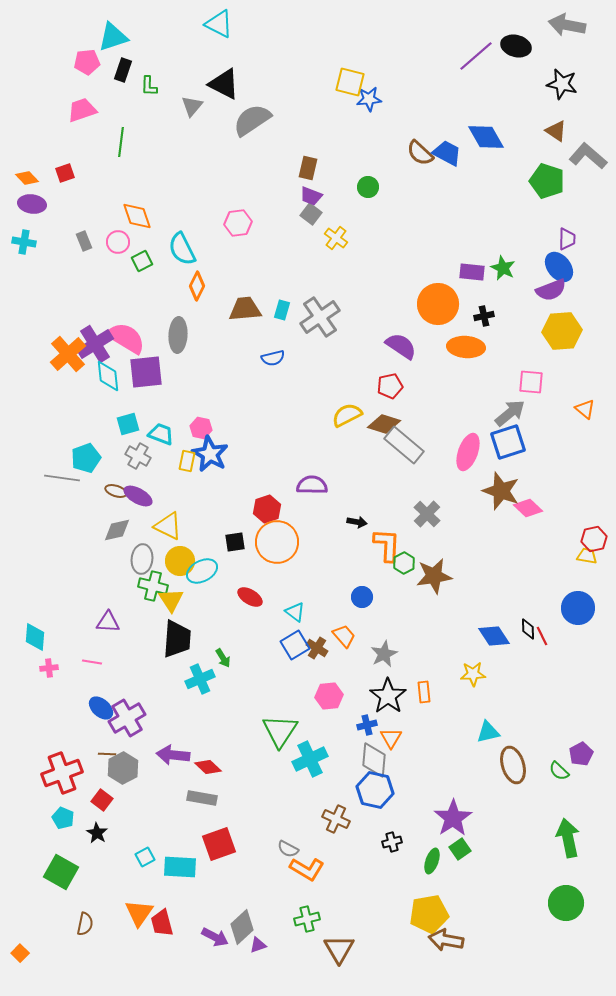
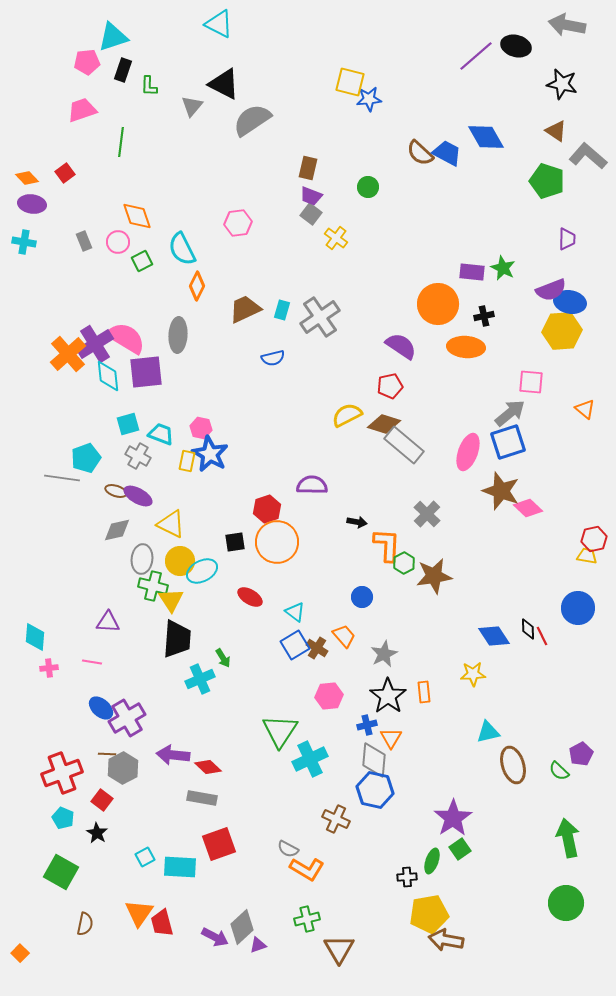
red square at (65, 173): rotated 18 degrees counterclockwise
blue ellipse at (559, 267): moved 11 px right, 35 px down; rotated 40 degrees counterclockwise
brown trapezoid at (245, 309): rotated 20 degrees counterclockwise
yellow triangle at (168, 526): moved 3 px right, 2 px up
black cross at (392, 842): moved 15 px right, 35 px down; rotated 12 degrees clockwise
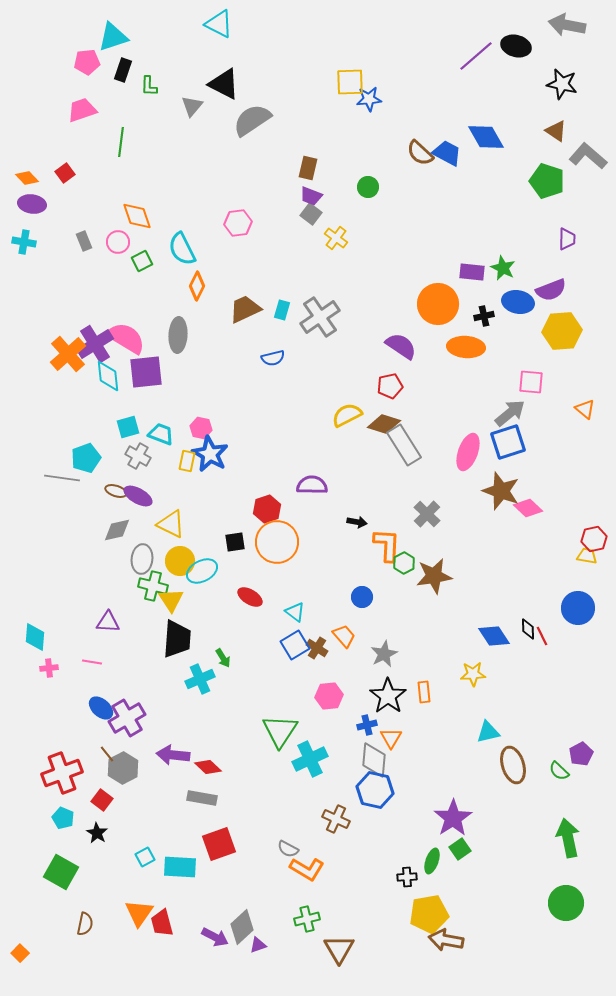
yellow square at (350, 82): rotated 16 degrees counterclockwise
blue ellipse at (570, 302): moved 52 px left
cyan square at (128, 424): moved 3 px down
gray rectangle at (404, 445): rotated 18 degrees clockwise
brown line at (107, 754): rotated 48 degrees clockwise
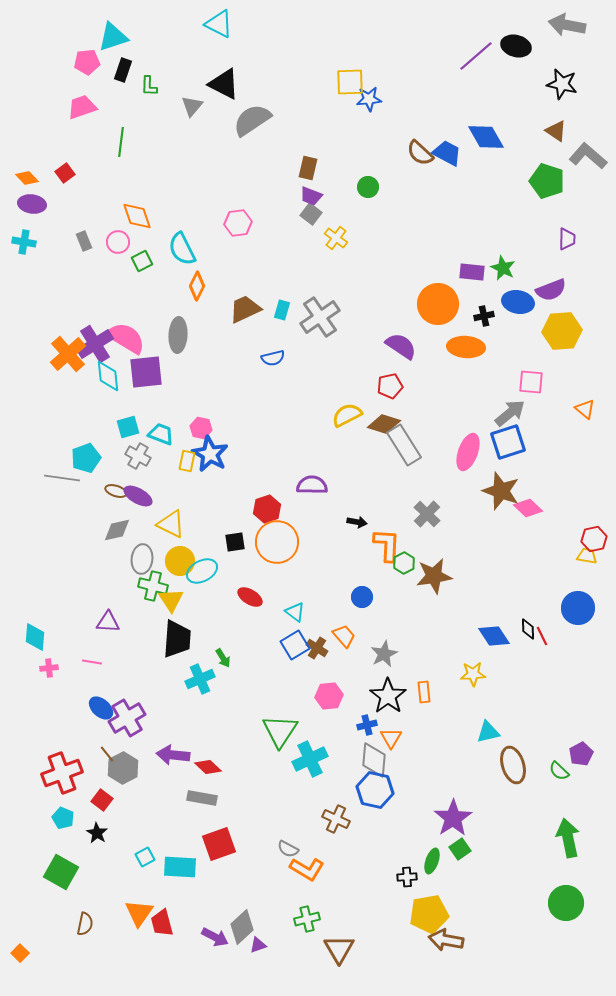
pink trapezoid at (82, 110): moved 3 px up
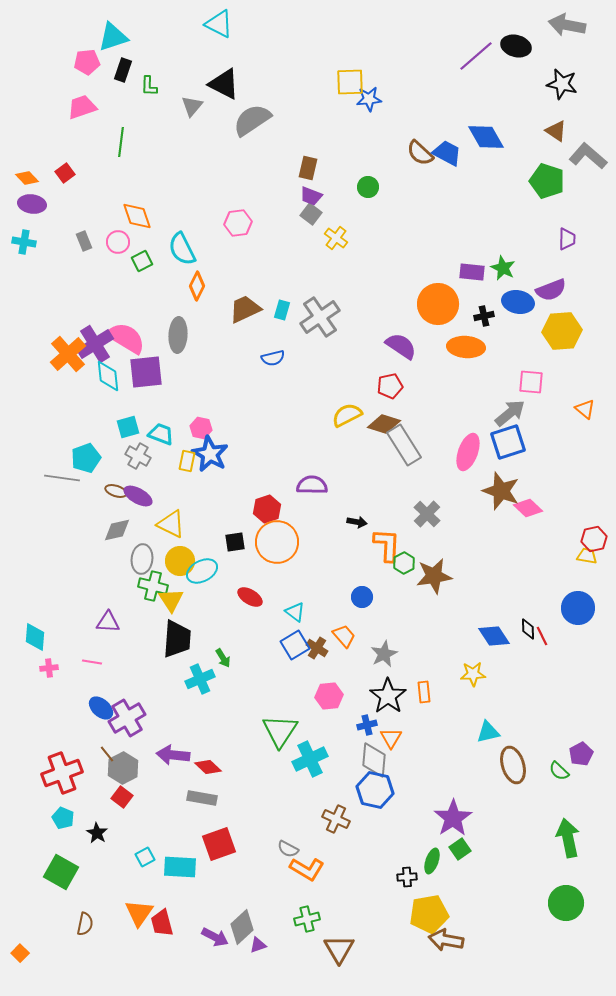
red square at (102, 800): moved 20 px right, 3 px up
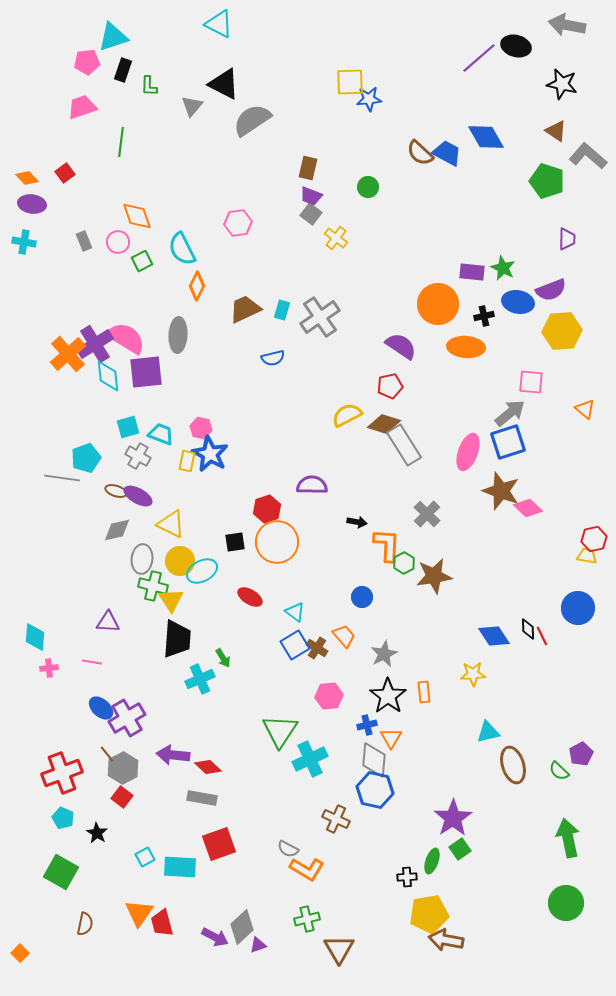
purple line at (476, 56): moved 3 px right, 2 px down
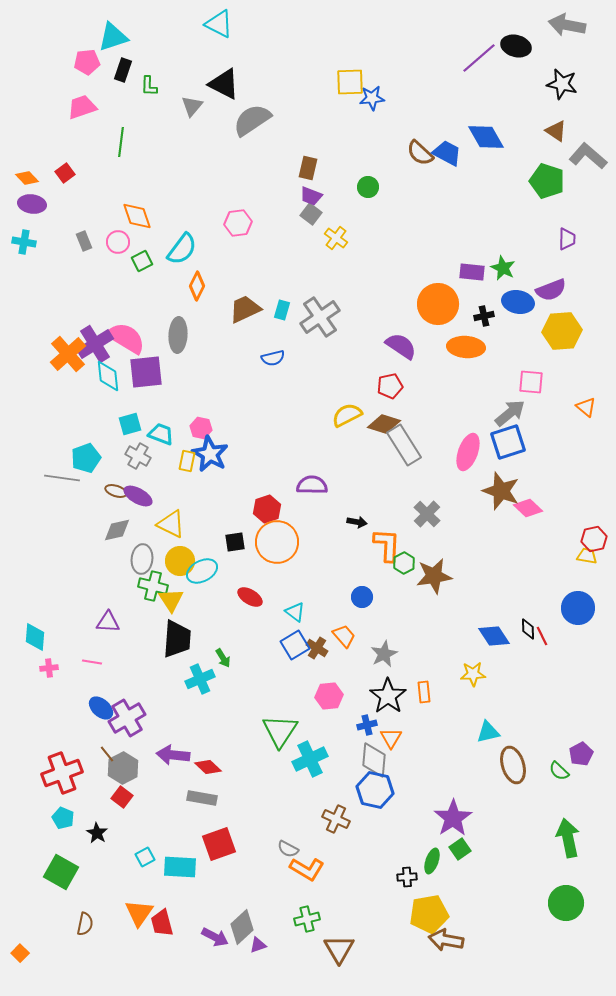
blue star at (369, 99): moved 3 px right, 1 px up
cyan semicircle at (182, 249): rotated 116 degrees counterclockwise
orange triangle at (585, 409): moved 1 px right, 2 px up
cyan square at (128, 427): moved 2 px right, 3 px up
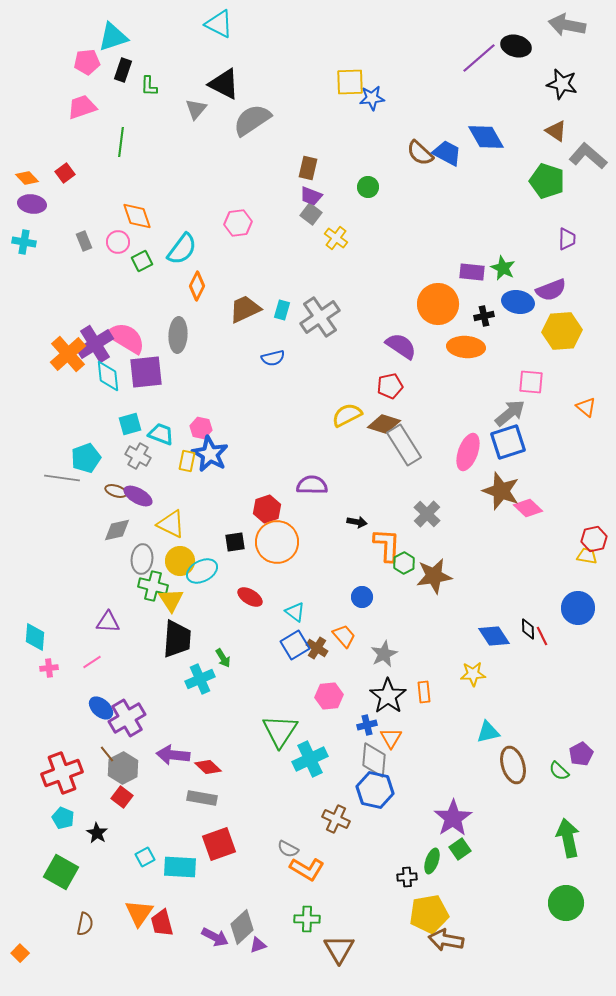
gray triangle at (192, 106): moved 4 px right, 3 px down
pink line at (92, 662): rotated 42 degrees counterclockwise
green cross at (307, 919): rotated 15 degrees clockwise
